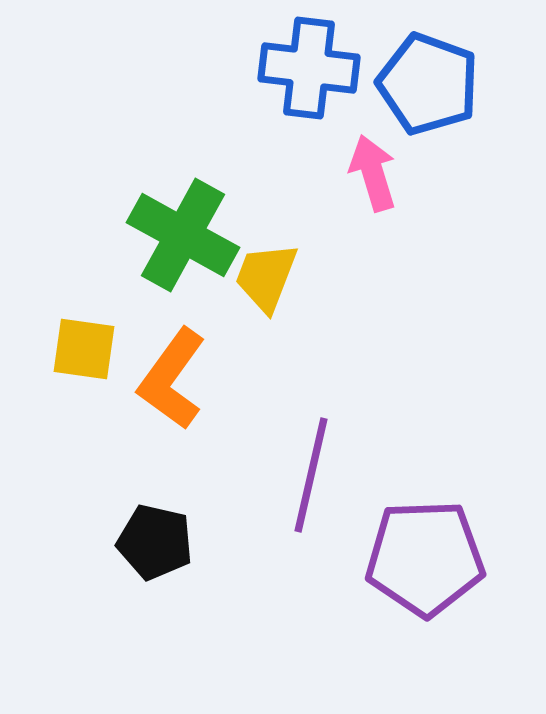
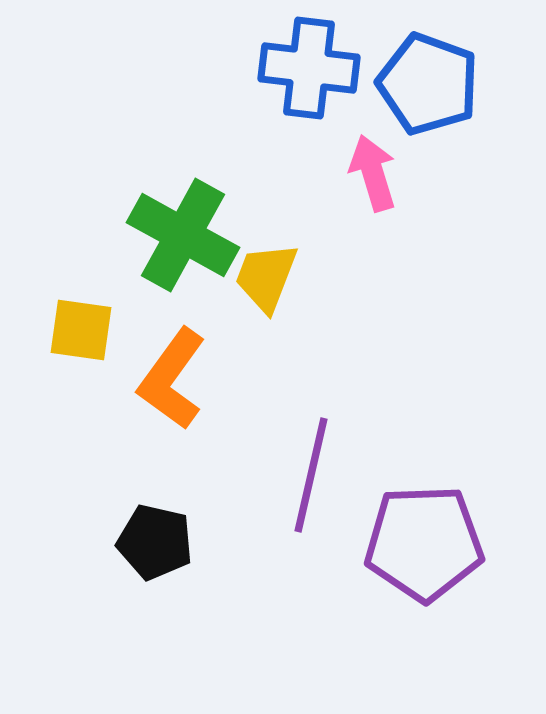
yellow square: moved 3 px left, 19 px up
purple pentagon: moved 1 px left, 15 px up
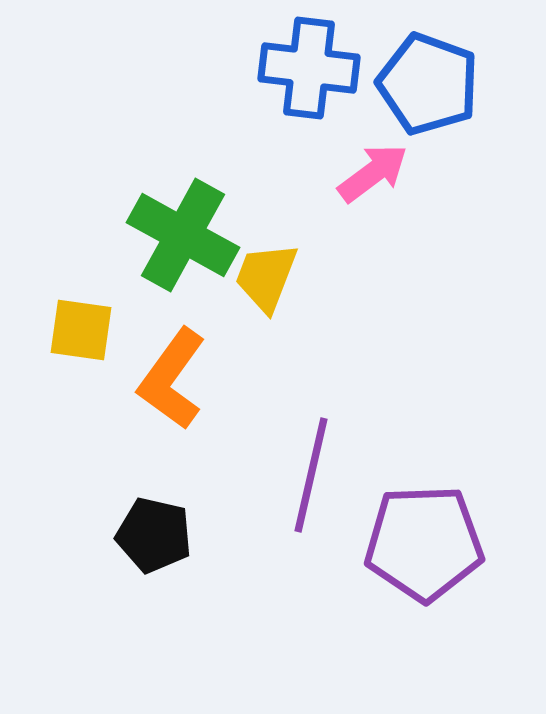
pink arrow: rotated 70 degrees clockwise
black pentagon: moved 1 px left, 7 px up
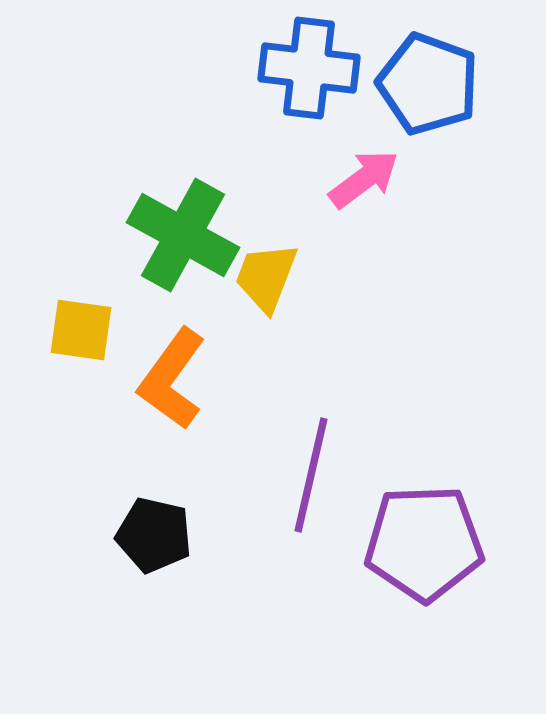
pink arrow: moved 9 px left, 6 px down
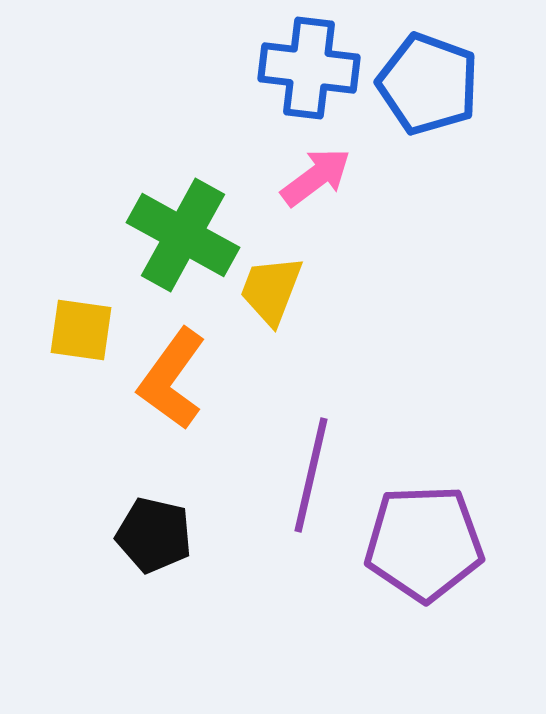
pink arrow: moved 48 px left, 2 px up
yellow trapezoid: moved 5 px right, 13 px down
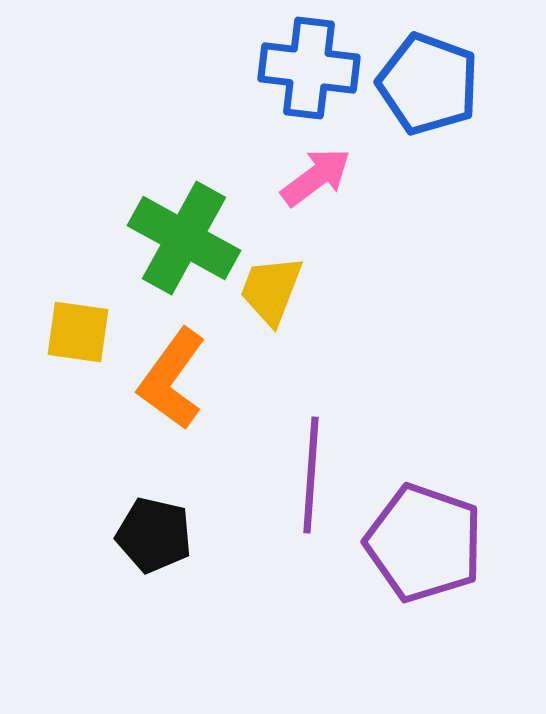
green cross: moved 1 px right, 3 px down
yellow square: moved 3 px left, 2 px down
purple line: rotated 9 degrees counterclockwise
purple pentagon: rotated 21 degrees clockwise
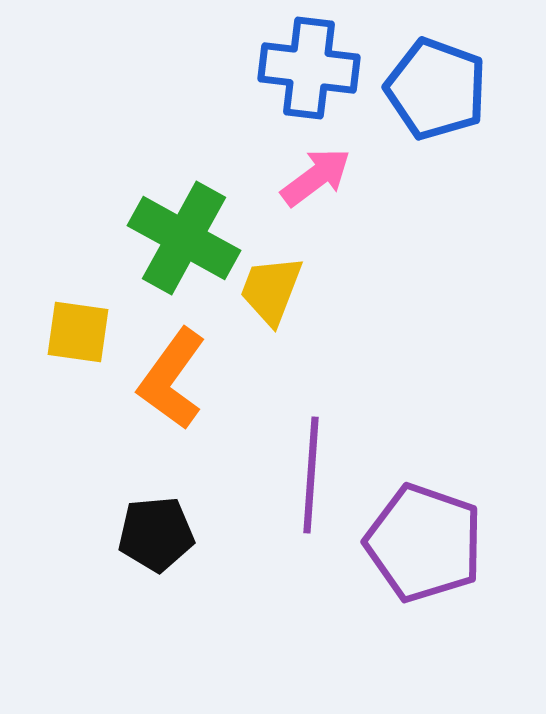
blue pentagon: moved 8 px right, 5 px down
black pentagon: moved 2 px right, 1 px up; rotated 18 degrees counterclockwise
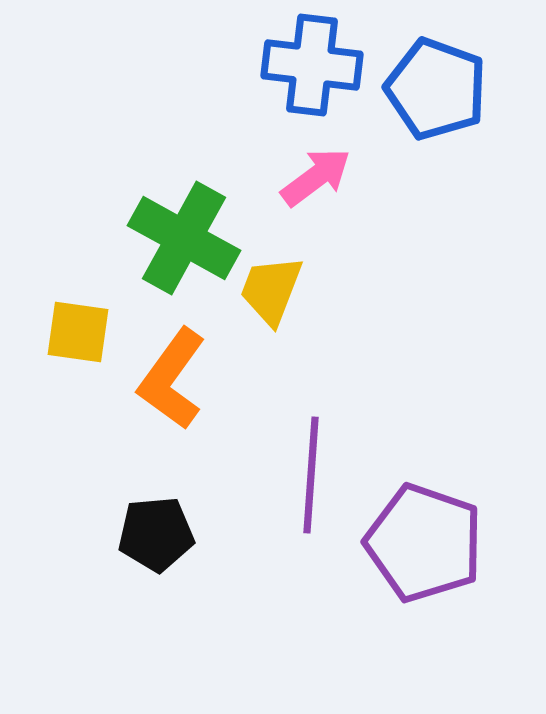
blue cross: moved 3 px right, 3 px up
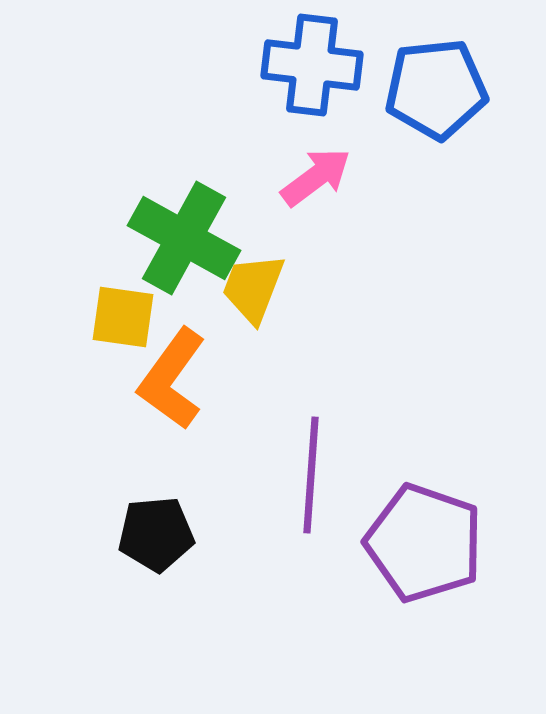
blue pentagon: rotated 26 degrees counterclockwise
yellow trapezoid: moved 18 px left, 2 px up
yellow square: moved 45 px right, 15 px up
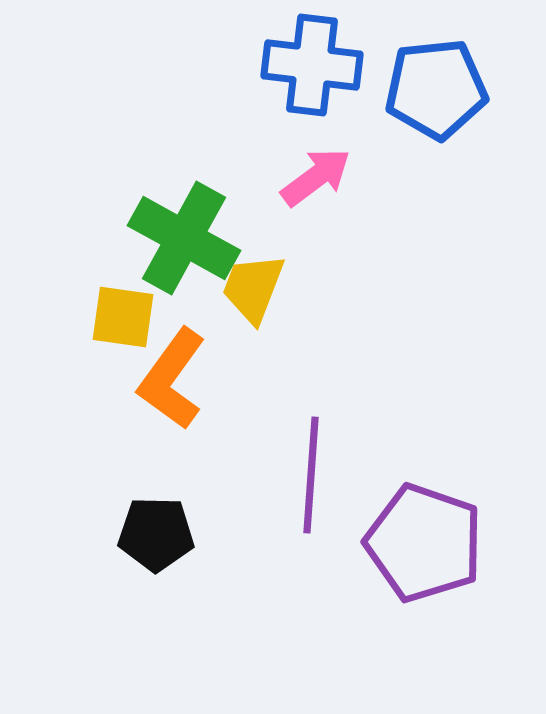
black pentagon: rotated 6 degrees clockwise
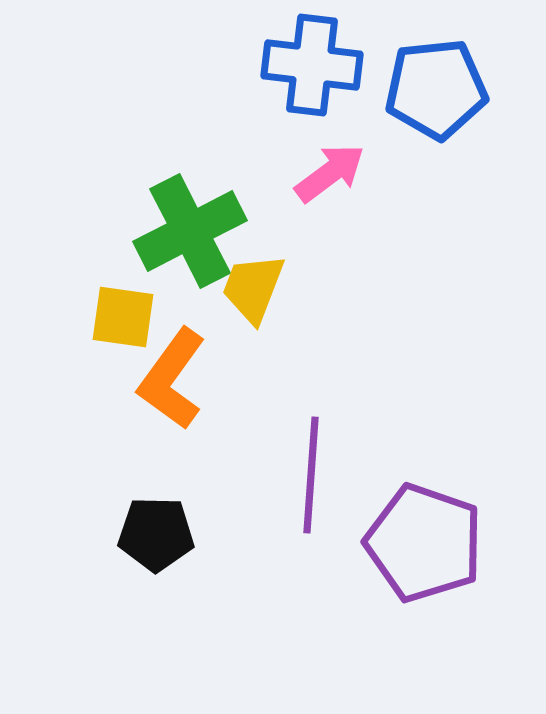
pink arrow: moved 14 px right, 4 px up
green cross: moved 6 px right, 7 px up; rotated 34 degrees clockwise
